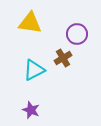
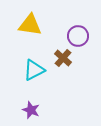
yellow triangle: moved 2 px down
purple circle: moved 1 px right, 2 px down
brown cross: rotated 18 degrees counterclockwise
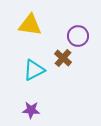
purple star: rotated 18 degrees counterclockwise
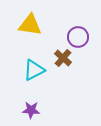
purple circle: moved 1 px down
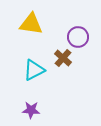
yellow triangle: moved 1 px right, 1 px up
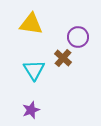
cyan triangle: rotated 35 degrees counterclockwise
purple star: rotated 24 degrees counterclockwise
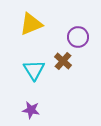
yellow triangle: rotated 30 degrees counterclockwise
brown cross: moved 3 px down
purple star: rotated 30 degrees clockwise
